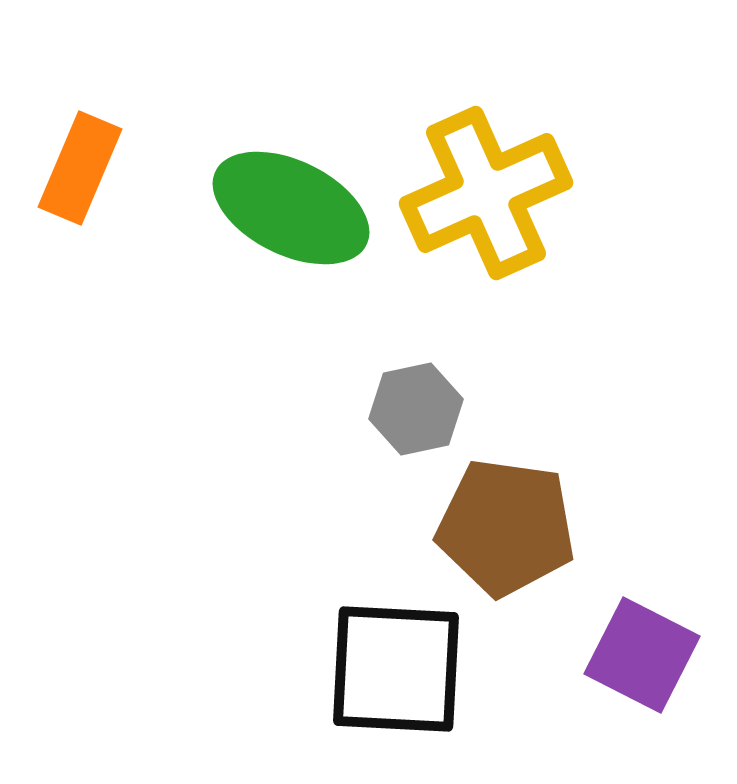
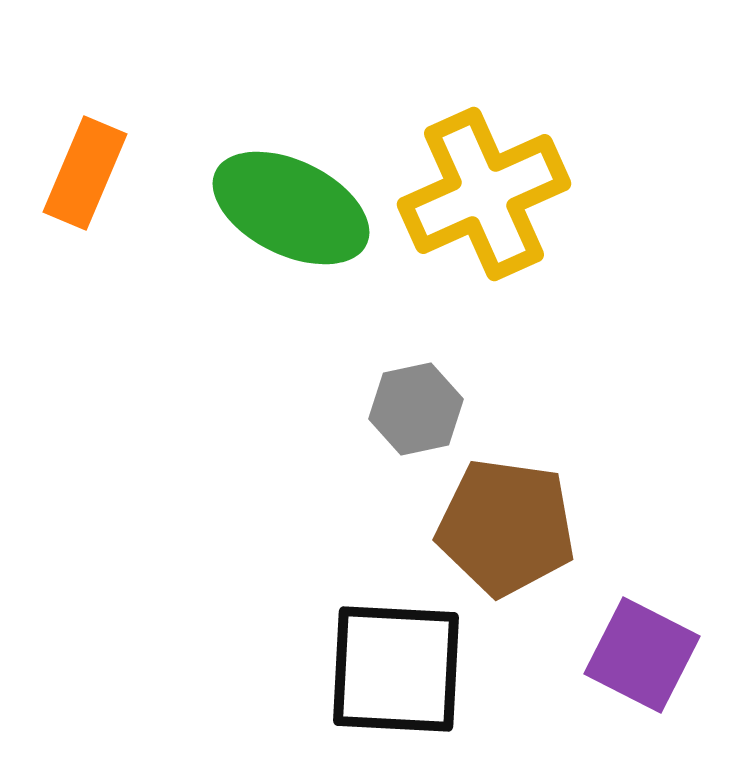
orange rectangle: moved 5 px right, 5 px down
yellow cross: moved 2 px left, 1 px down
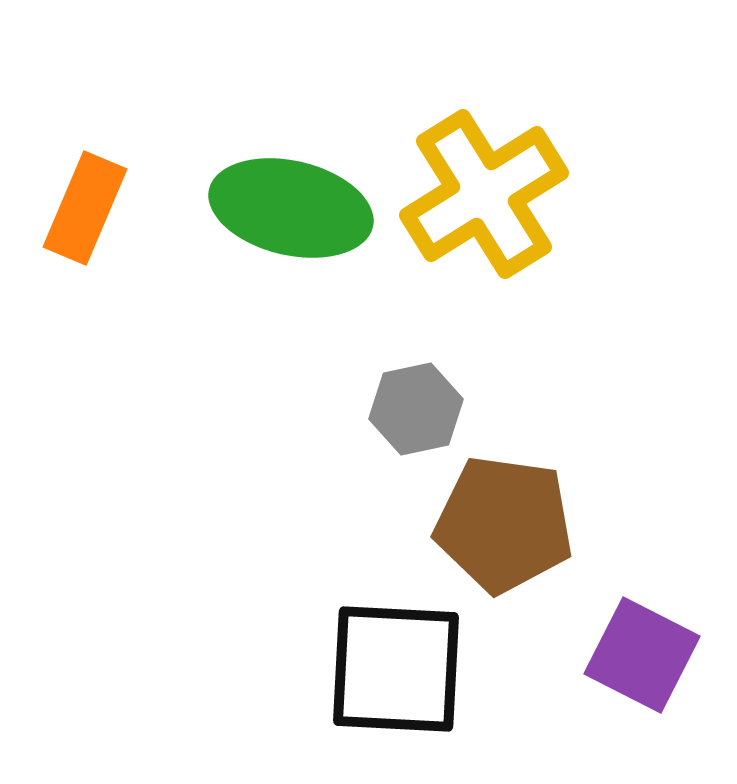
orange rectangle: moved 35 px down
yellow cross: rotated 8 degrees counterclockwise
green ellipse: rotated 13 degrees counterclockwise
brown pentagon: moved 2 px left, 3 px up
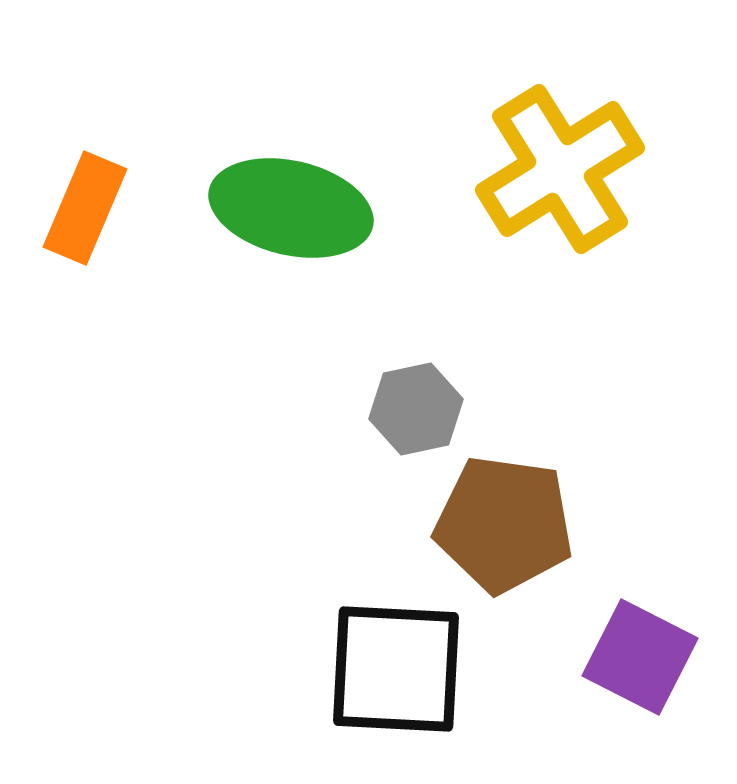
yellow cross: moved 76 px right, 25 px up
purple square: moved 2 px left, 2 px down
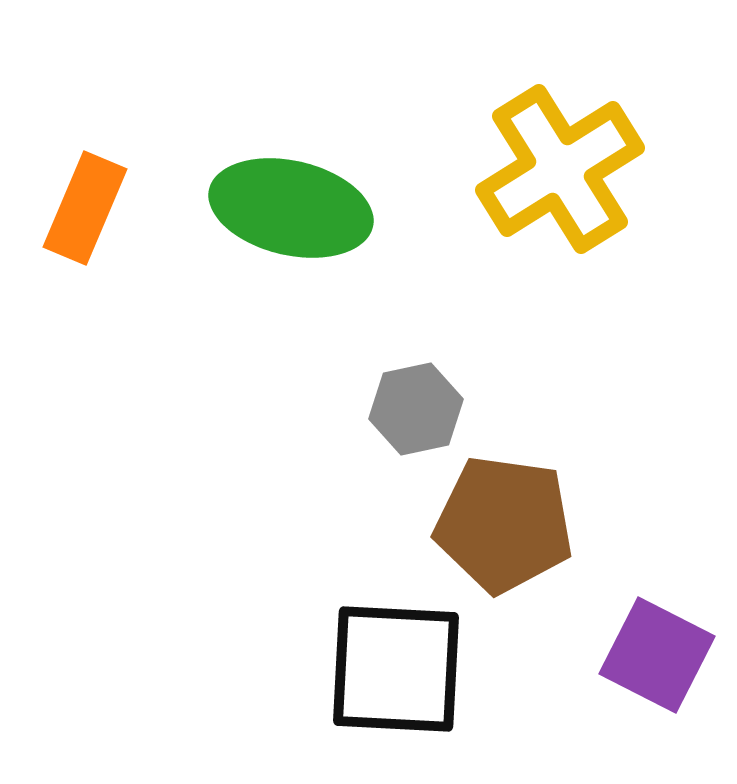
purple square: moved 17 px right, 2 px up
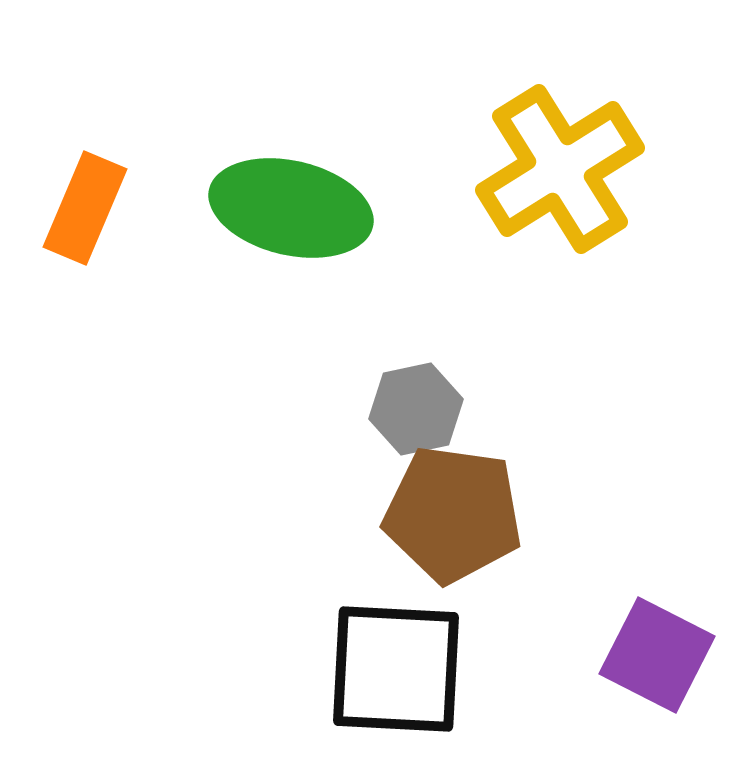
brown pentagon: moved 51 px left, 10 px up
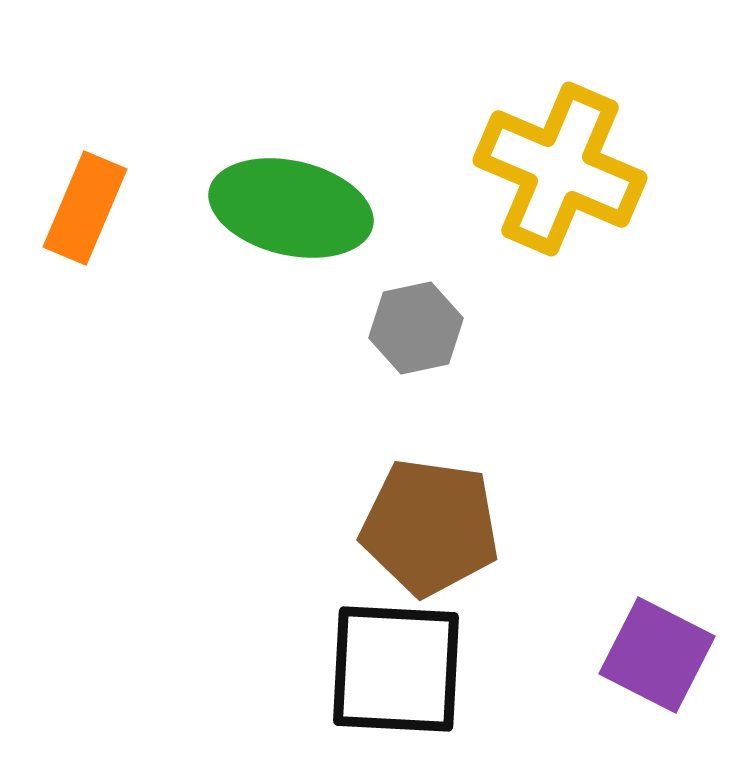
yellow cross: rotated 35 degrees counterclockwise
gray hexagon: moved 81 px up
brown pentagon: moved 23 px left, 13 px down
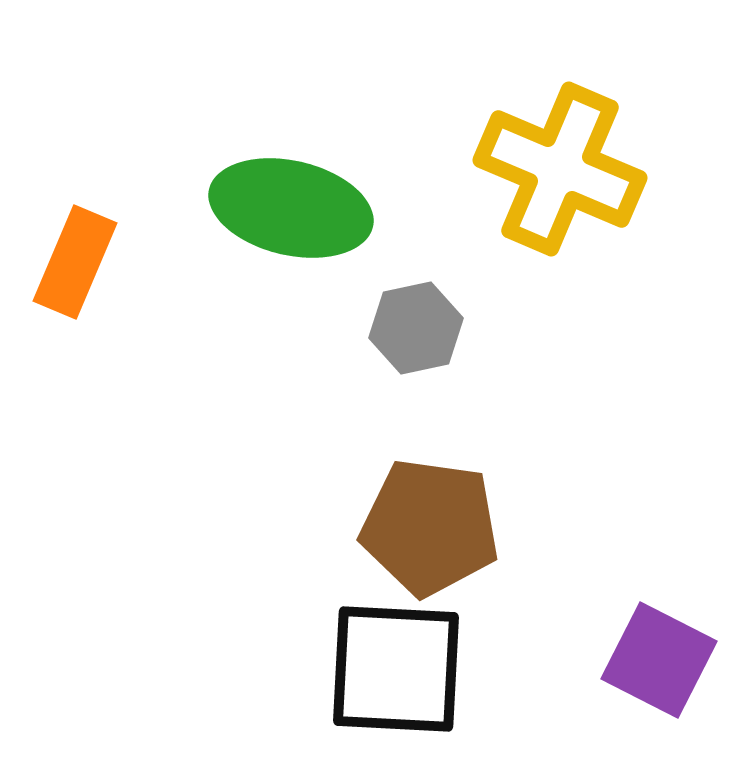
orange rectangle: moved 10 px left, 54 px down
purple square: moved 2 px right, 5 px down
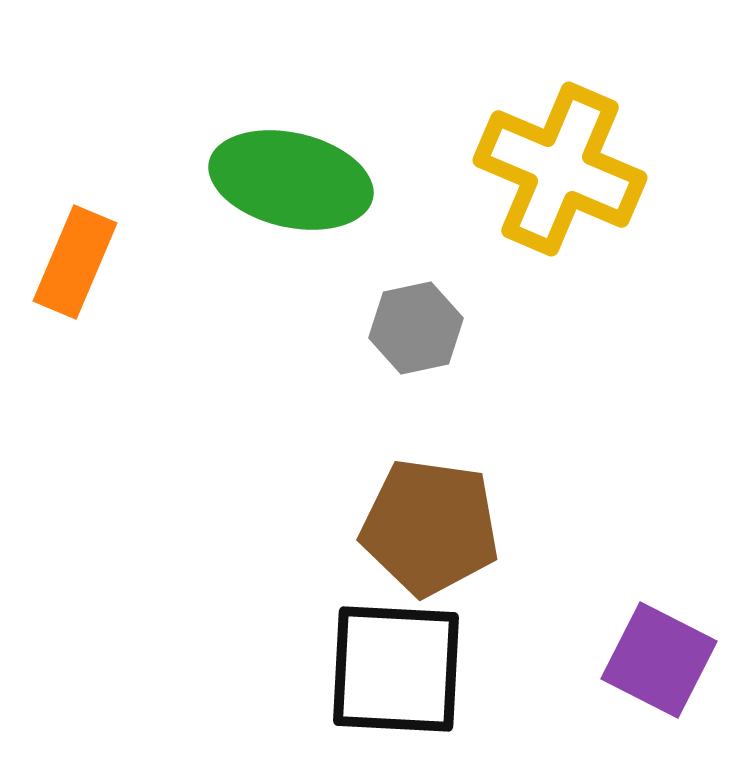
green ellipse: moved 28 px up
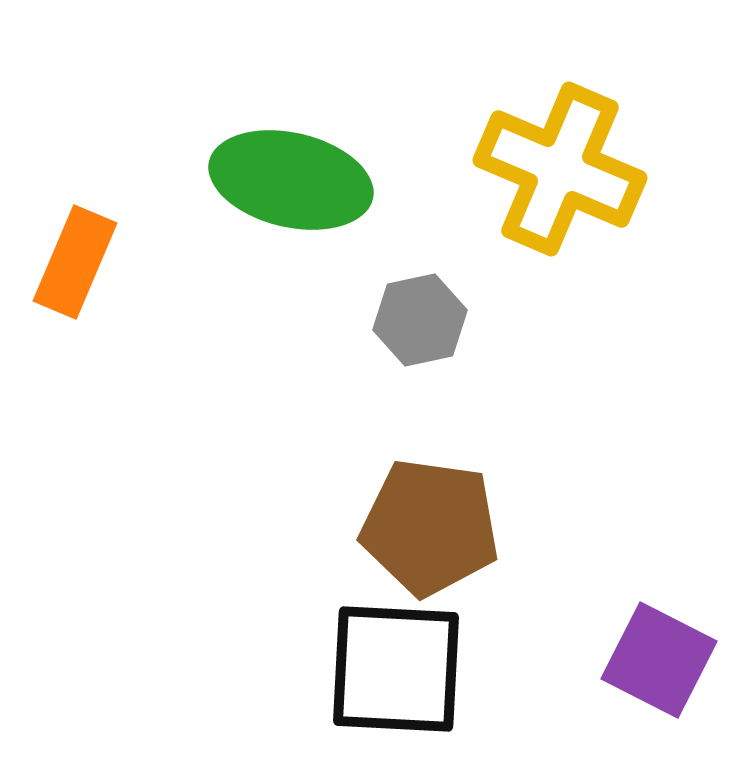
gray hexagon: moved 4 px right, 8 px up
